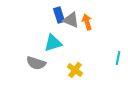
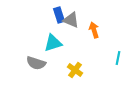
orange arrow: moved 7 px right, 8 px down
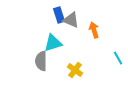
cyan line: rotated 40 degrees counterclockwise
gray semicircle: moved 5 px right, 2 px up; rotated 72 degrees clockwise
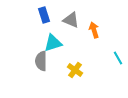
blue rectangle: moved 15 px left
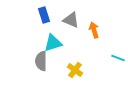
cyan line: rotated 40 degrees counterclockwise
